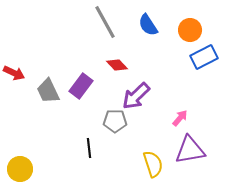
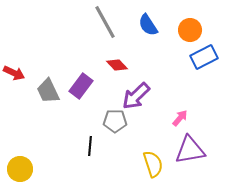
black line: moved 1 px right, 2 px up; rotated 12 degrees clockwise
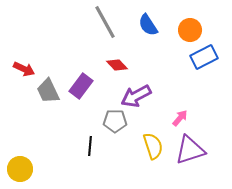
red arrow: moved 10 px right, 4 px up
purple arrow: rotated 16 degrees clockwise
purple triangle: rotated 8 degrees counterclockwise
yellow semicircle: moved 18 px up
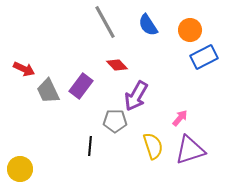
purple arrow: rotated 32 degrees counterclockwise
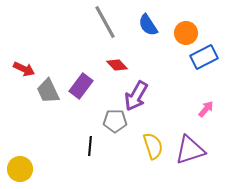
orange circle: moved 4 px left, 3 px down
pink arrow: moved 26 px right, 9 px up
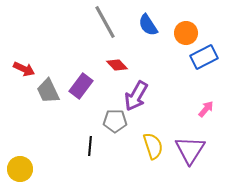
purple triangle: rotated 40 degrees counterclockwise
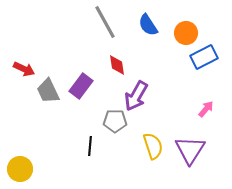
red diamond: rotated 35 degrees clockwise
